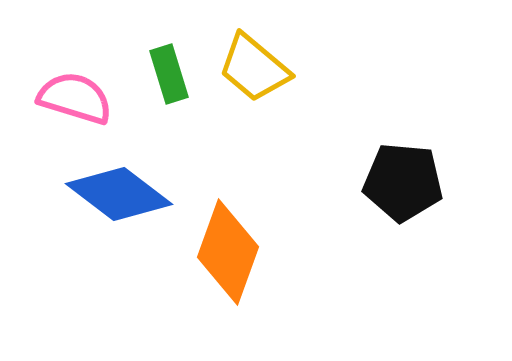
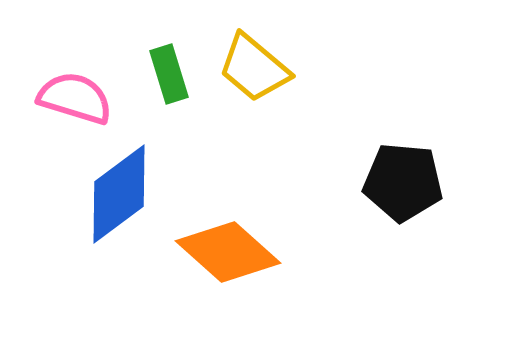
blue diamond: rotated 74 degrees counterclockwise
orange diamond: rotated 68 degrees counterclockwise
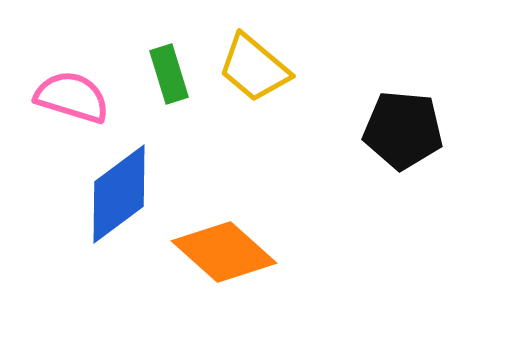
pink semicircle: moved 3 px left, 1 px up
black pentagon: moved 52 px up
orange diamond: moved 4 px left
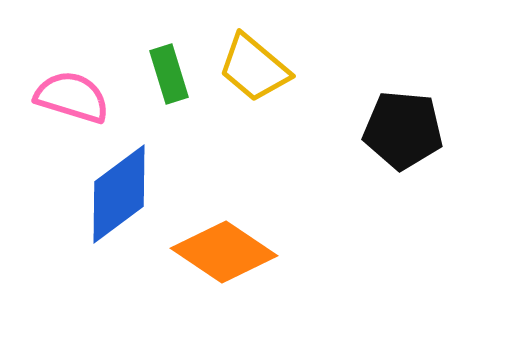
orange diamond: rotated 8 degrees counterclockwise
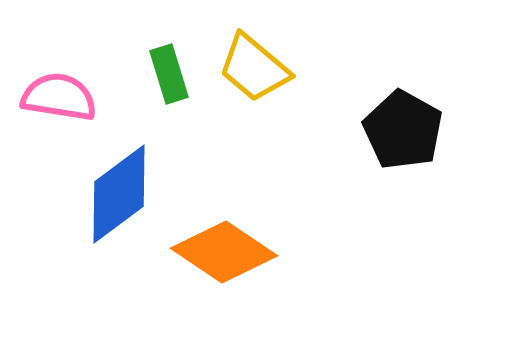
pink semicircle: moved 13 px left; rotated 8 degrees counterclockwise
black pentagon: rotated 24 degrees clockwise
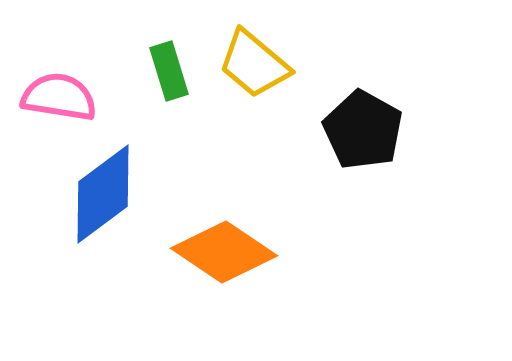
yellow trapezoid: moved 4 px up
green rectangle: moved 3 px up
black pentagon: moved 40 px left
blue diamond: moved 16 px left
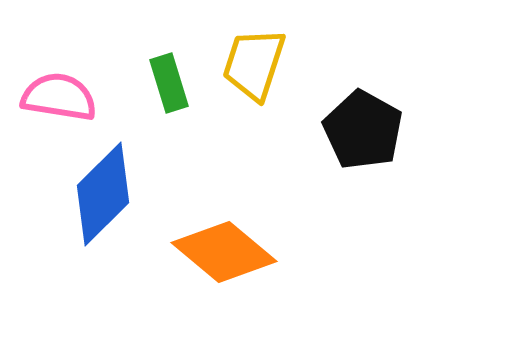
yellow trapezoid: rotated 68 degrees clockwise
green rectangle: moved 12 px down
blue diamond: rotated 8 degrees counterclockwise
orange diamond: rotated 6 degrees clockwise
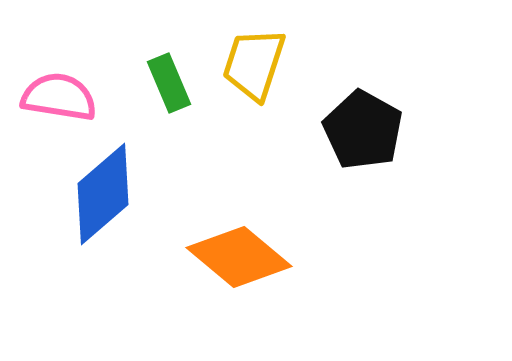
green rectangle: rotated 6 degrees counterclockwise
blue diamond: rotated 4 degrees clockwise
orange diamond: moved 15 px right, 5 px down
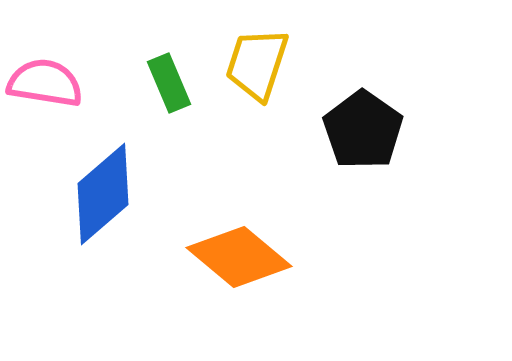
yellow trapezoid: moved 3 px right
pink semicircle: moved 14 px left, 14 px up
black pentagon: rotated 6 degrees clockwise
